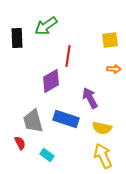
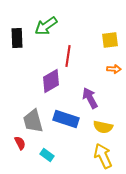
yellow semicircle: moved 1 px right, 1 px up
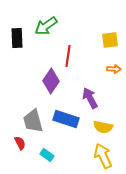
purple diamond: rotated 25 degrees counterclockwise
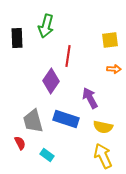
green arrow: rotated 40 degrees counterclockwise
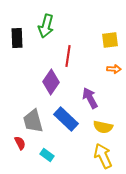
purple diamond: moved 1 px down
blue rectangle: rotated 25 degrees clockwise
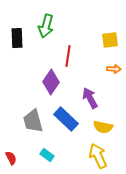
red semicircle: moved 9 px left, 15 px down
yellow arrow: moved 5 px left
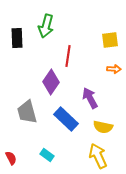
gray trapezoid: moved 6 px left, 9 px up
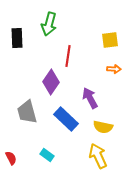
green arrow: moved 3 px right, 2 px up
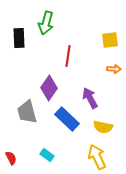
green arrow: moved 3 px left, 1 px up
black rectangle: moved 2 px right
purple diamond: moved 2 px left, 6 px down
blue rectangle: moved 1 px right
yellow arrow: moved 1 px left, 1 px down
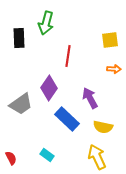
gray trapezoid: moved 6 px left, 8 px up; rotated 110 degrees counterclockwise
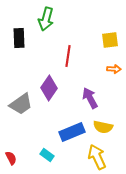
green arrow: moved 4 px up
blue rectangle: moved 5 px right, 13 px down; rotated 65 degrees counterclockwise
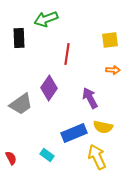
green arrow: rotated 55 degrees clockwise
red line: moved 1 px left, 2 px up
orange arrow: moved 1 px left, 1 px down
blue rectangle: moved 2 px right, 1 px down
